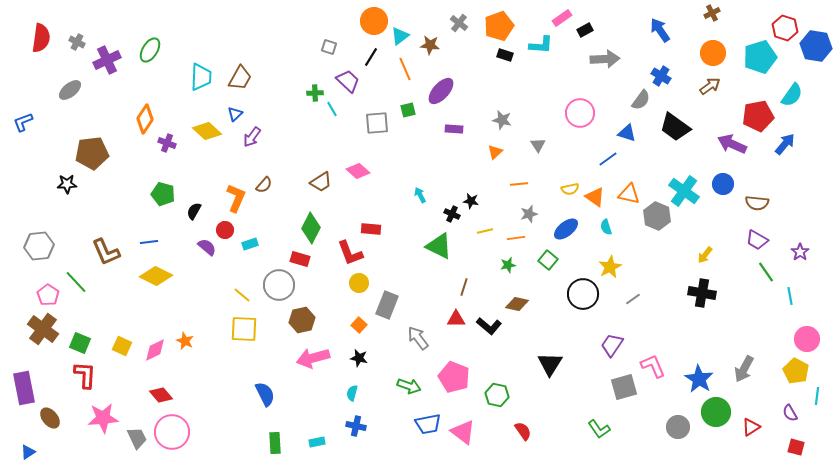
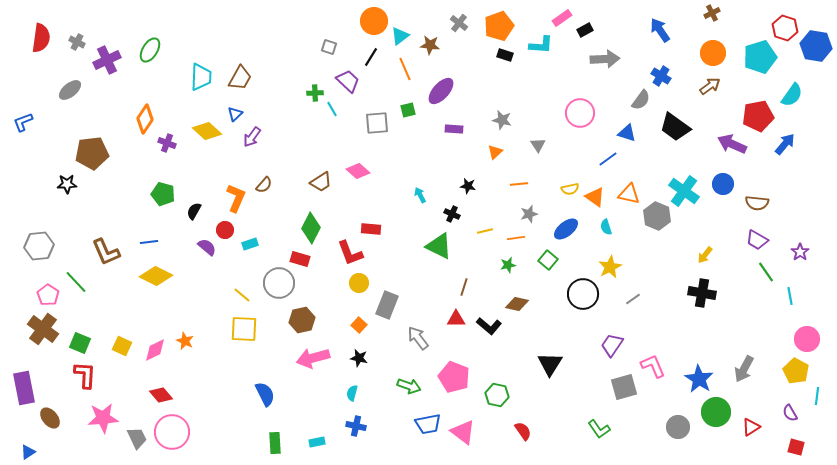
black star at (471, 201): moved 3 px left, 15 px up
gray circle at (279, 285): moved 2 px up
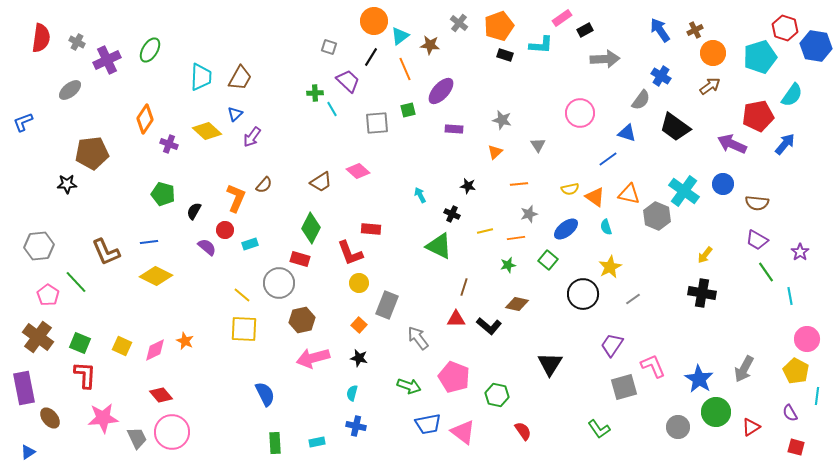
brown cross at (712, 13): moved 17 px left, 17 px down
purple cross at (167, 143): moved 2 px right, 1 px down
brown cross at (43, 329): moved 5 px left, 8 px down
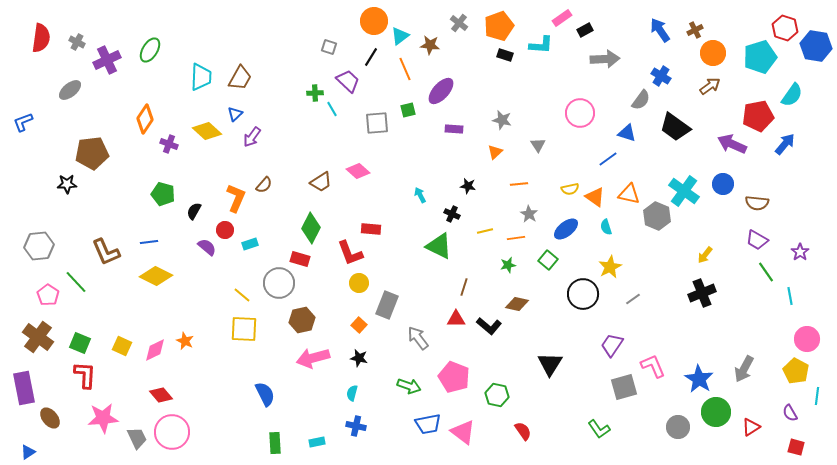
gray star at (529, 214): rotated 24 degrees counterclockwise
black cross at (702, 293): rotated 32 degrees counterclockwise
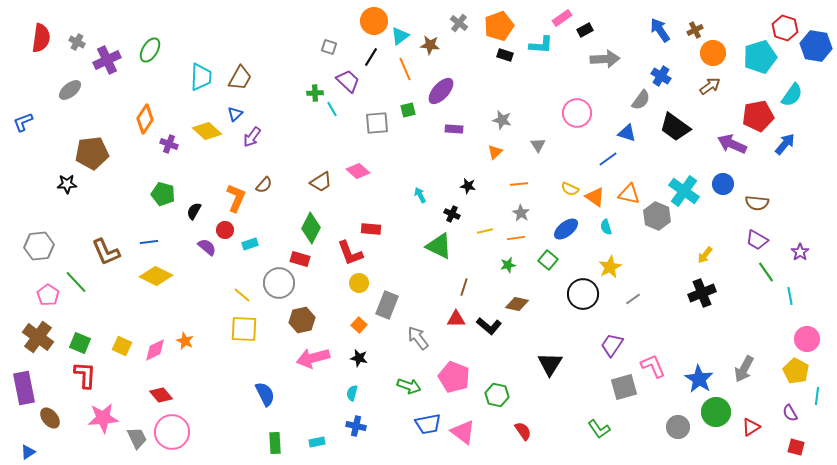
pink circle at (580, 113): moved 3 px left
yellow semicircle at (570, 189): rotated 36 degrees clockwise
gray star at (529, 214): moved 8 px left, 1 px up
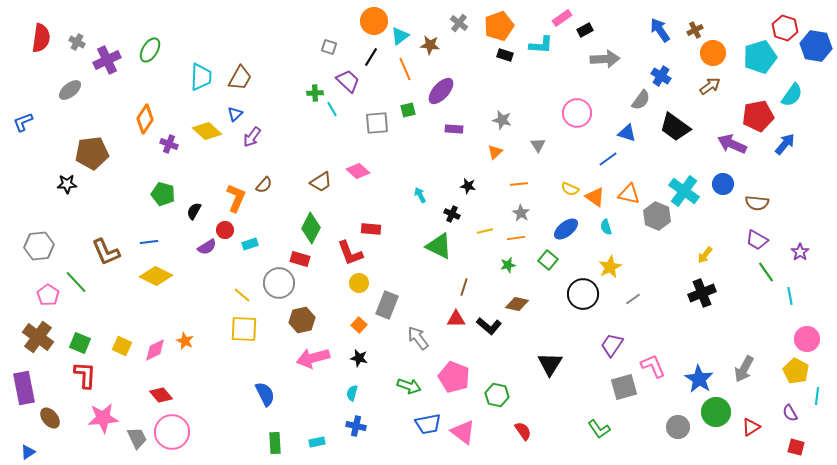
purple semicircle at (207, 247): rotated 108 degrees clockwise
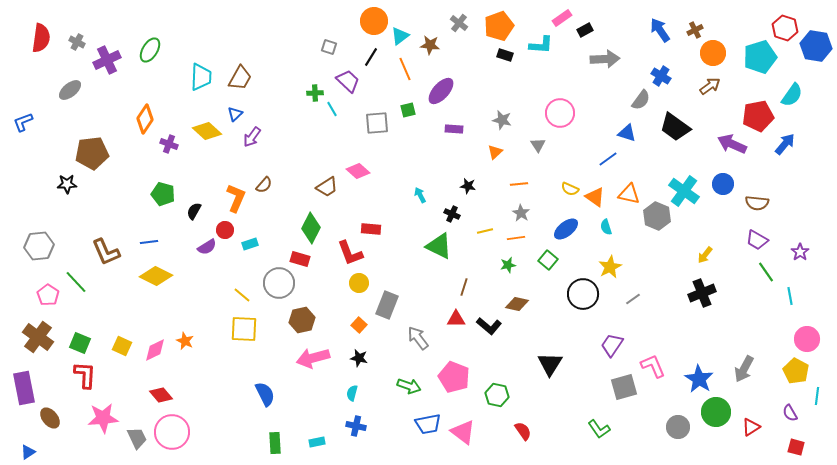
pink circle at (577, 113): moved 17 px left
brown trapezoid at (321, 182): moved 6 px right, 5 px down
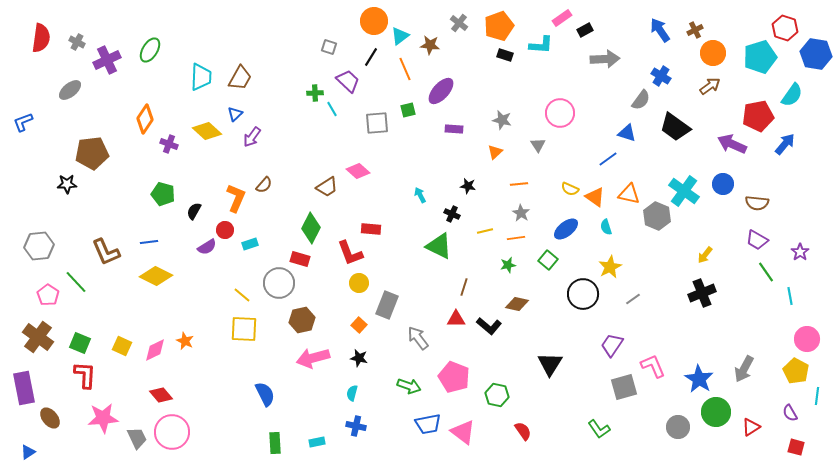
blue hexagon at (816, 46): moved 8 px down
